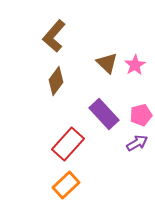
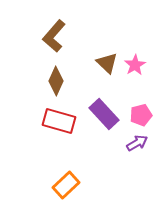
brown diamond: rotated 12 degrees counterclockwise
red rectangle: moved 9 px left, 23 px up; rotated 64 degrees clockwise
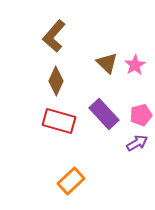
orange rectangle: moved 5 px right, 4 px up
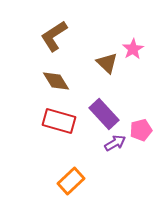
brown L-shape: rotated 16 degrees clockwise
pink star: moved 2 px left, 16 px up
brown diamond: rotated 56 degrees counterclockwise
pink pentagon: moved 15 px down
purple arrow: moved 22 px left
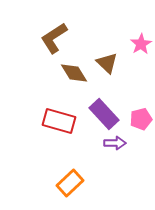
brown L-shape: moved 2 px down
pink star: moved 8 px right, 5 px up
brown diamond: moved 18 px right, 8 px up
pink pentagon: moved 11 px up
purple arrow: rotated 30 degrees clockwise
orange rectangle: moved 1 px left, 2 px down
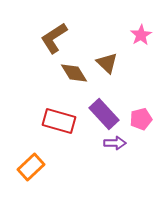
pink star: moved 9 px up
orange rectangle: moved 39 px left, 16 px up
